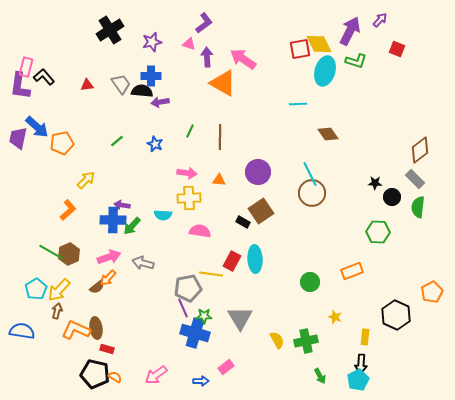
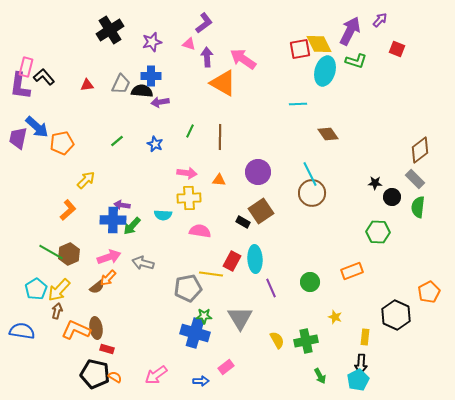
gray trapezoid at (121, 84): rotated 60 degrees clockwise
orange pentagon at (432, 292): moved 3 px left
purple line at (183, 308): moved 88 px right, 20 px up
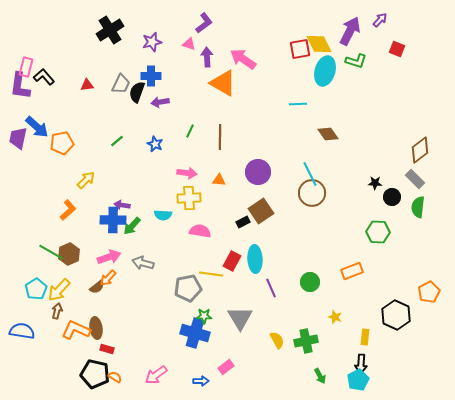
black semicircle at (142, 91): moved 5 px left, 1 px down; rotated 75 degrees counterclockwise
black rectangle at (243, 222): rotated 56 degrees counterclockwise
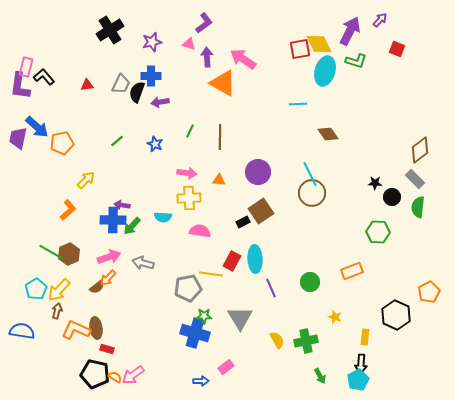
cyan semicircle at (163, 215): moved 2 px down
pink arrow at (156, 375): moved 23 px left
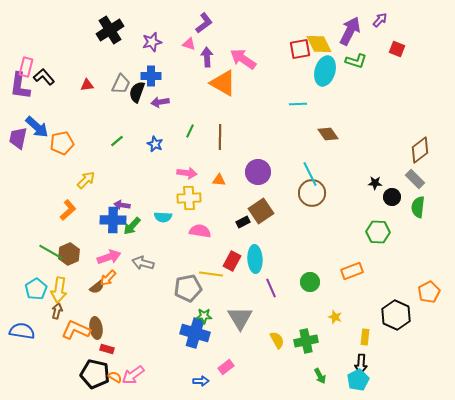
yellow arrow at (59, 290): rotated 35 degrees counterclockwise
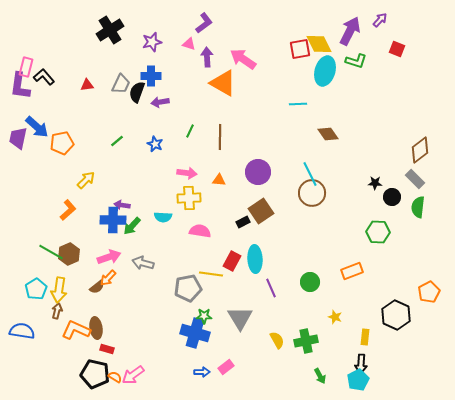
blue arrow at (201, 381): moved 1 px right, 9 px up
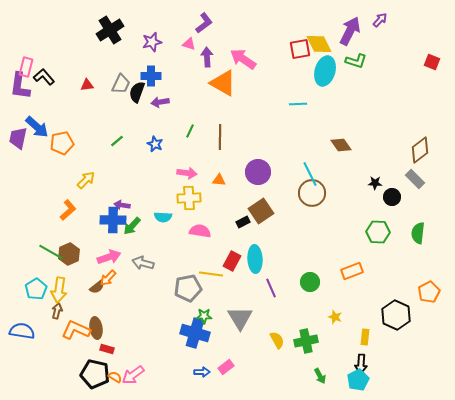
red square at (397, 49): moved 35 px right, 13 px down
brown diamond at (328, 134): moved 13 px right, 11 px down
green semicircle at (418, 207): moved 26 px down
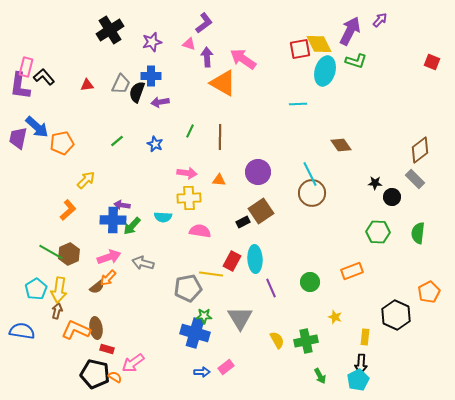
pink arrow at (133, 375): moved 12 px up
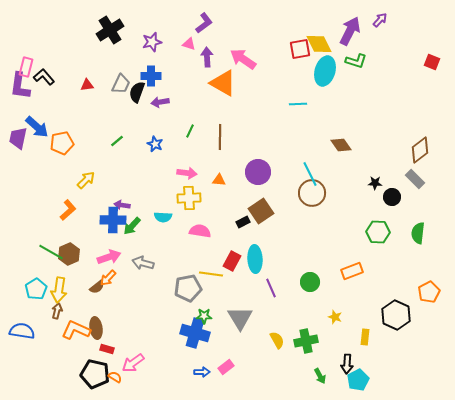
black arrow at (361, 364): moved 14 px left
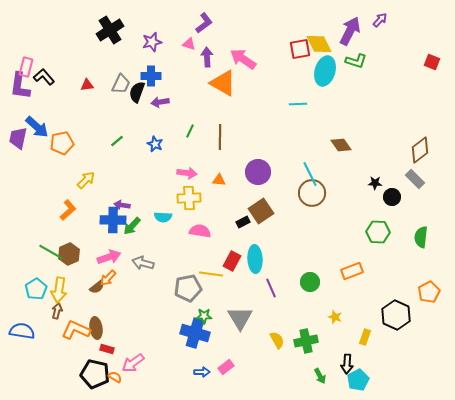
green semicircle at (418, 233): moved 3 px right, 4 px down
yellow rectangle at (365, 337): rotated 14 degrees clockwise
